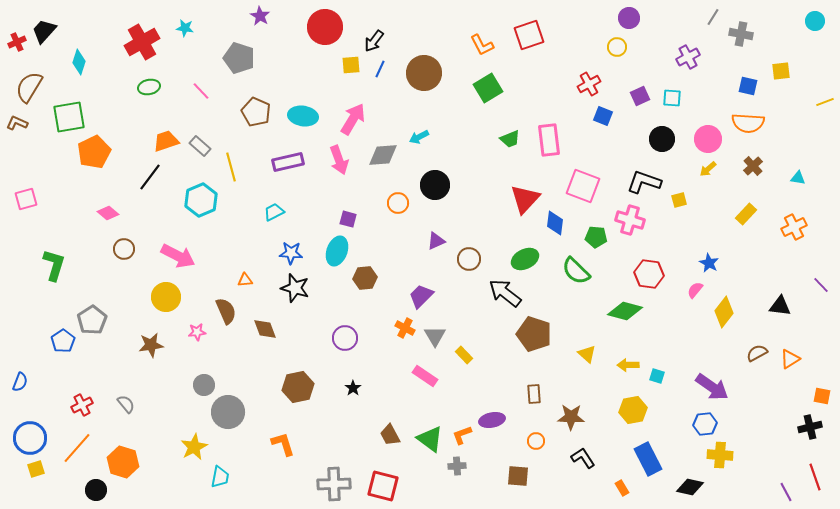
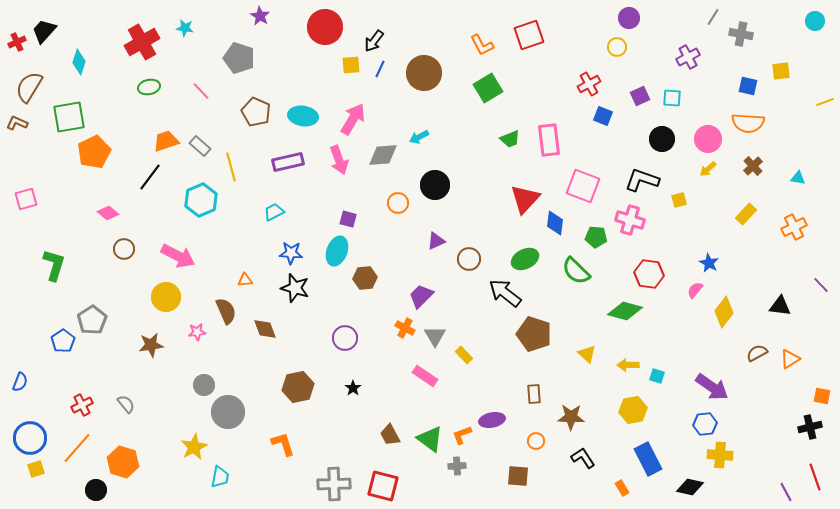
black L-shape at (644, 182): moved 2 px left, 2 px up
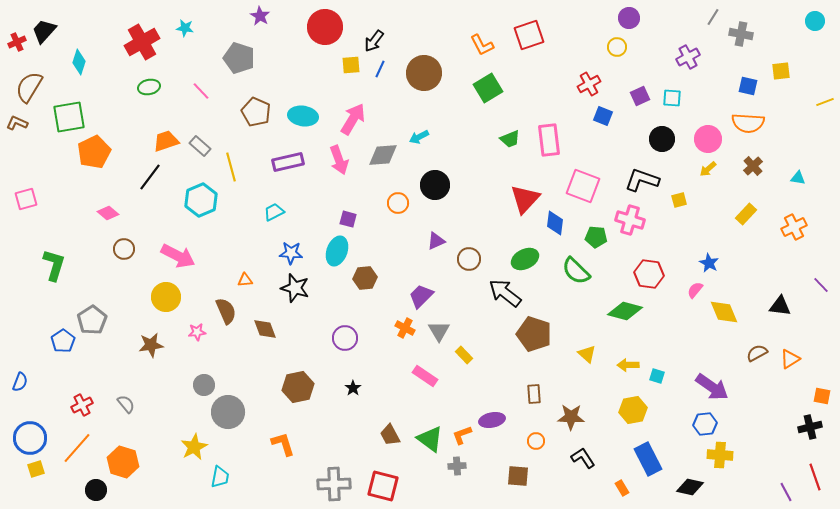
yellow diamond at (724, 312): rotated 60 degrees counterclockwise
gray triangle at (435, 336): moved 4 px right, 5 px up
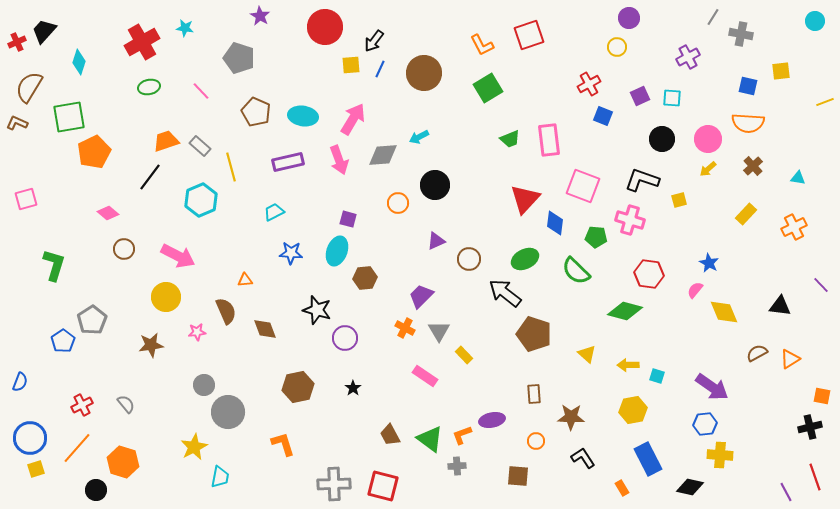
black star at (295, 288): moved 22 px right, 22 px down
